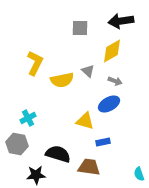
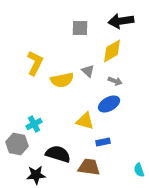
cyan cross: moved 6 px right, 6 px down
cyan semicircle: moved 4 px up
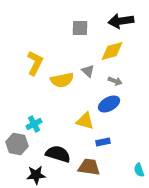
yellow diamond: rotated 15 degrees clockwise
